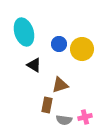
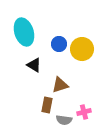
pink cross: moved 1 px left, 5 px up
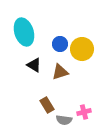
blue circle: moved 1 px right
brown triangle: moved 13 px up
brown rectangle: rotated 42 degrees counterclockwise
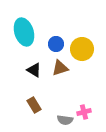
blue circle: moved 4 px left
black triangle: moved 5 px down
brown triangle: moved 4 px up
brown rectangle: moved 13 px left
gray semicircle: moved 1 px right
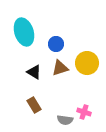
yellow circle: moved 5 px right, 14 px down
black triangle: moved 2 px down
pink cross: rotated 32 degrees clockwise
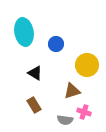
cyan ellipse: rotated 8 degrees clockwise
yellow circle: moved 2 px down
brown triangle: moved 12 px right, 23 px down
black triangle: moved 1 px right, 1 px down
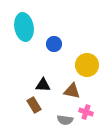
cyan ellipse: moved 5 px up
blue circle: moved 2 px left
black triangle: moved 8 px right, 12 px down; rotated 28 degrees counterclockwise
brown triangle: rotated 30 degrees clockwise
pink cross: moved 2 px right
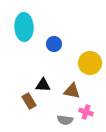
cyan ellipse: rotated 8 degrees clockwise
yellow circle: moved 3 px right, 2 px up
brown rectangle: moved 5 px left, 4 px up
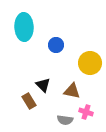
blue circle: moved 2 px right, 1 px down
black triangle: rotated 42 degrees clockwise
